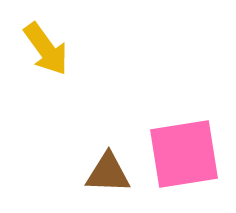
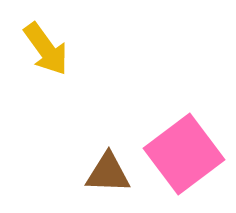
pink square: rotated 28 degrees counterclockwise
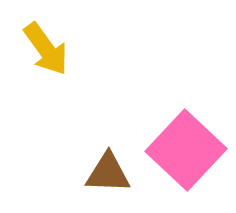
pink square: moved 2 px right, 4 px up; rotated 10 degrees counterclockwise
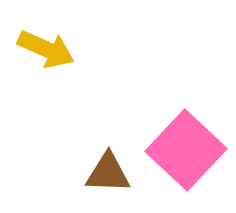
yellow arrow: rotated 30 degrees counterclockwise
